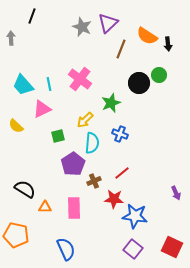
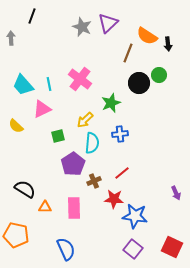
brown line: moved 7 px right, 4 px down
blue cross: rotated 28 degrees counterclockwise
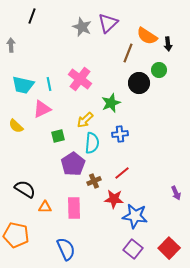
gray arrow: moved 7 px down
green circle: moved 5 px up
cyan trapezoid: rotated 35 degrees counterclockwise
red square: moved 3 px left, 1 px down; rotated 20 degrees clockwise
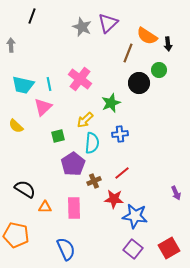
pink triangle: moved 1 px right, 2 px up; rotated 18 degrees counterclockwise
red square: rotated 15 degrees clockwise
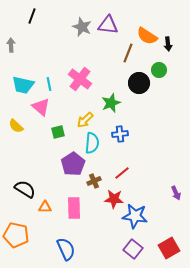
purple triangle: moved 2 px down; rotated 50 degrees clockwise
pink triangle: moved 2 px left; rotated 36 degrees counterclockwise
green square: moved 4 px up
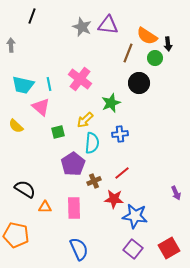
green circle: moved 4 px left, 12 px up
blue semicircle: moved 13 px right
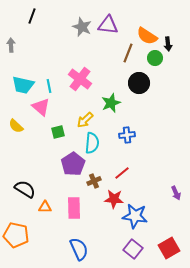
cyan line: moved 2 px down
blue cross: moved 7 px right, 1 px down
